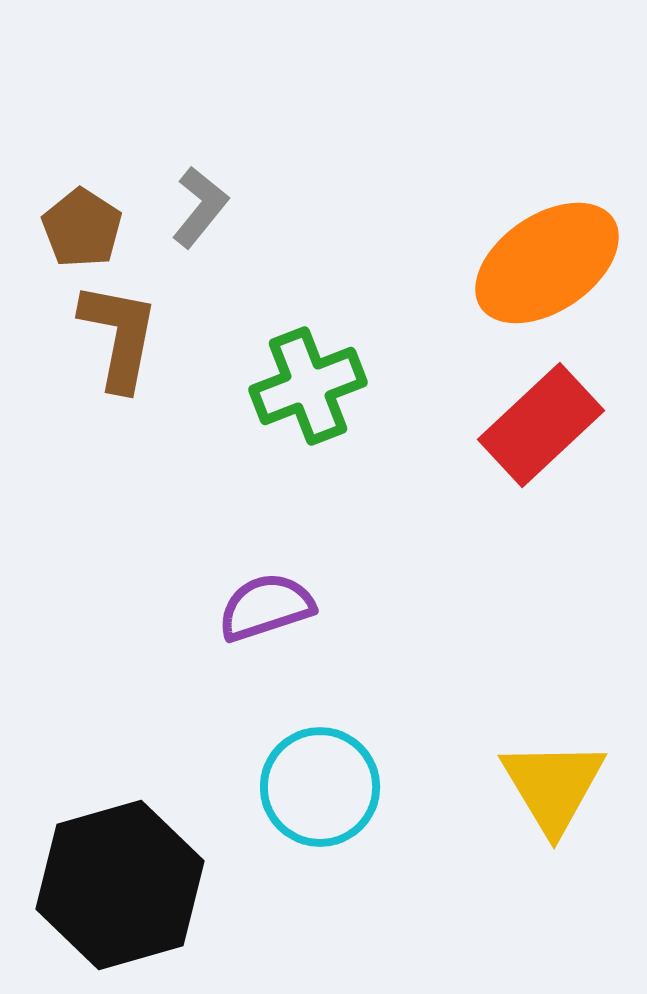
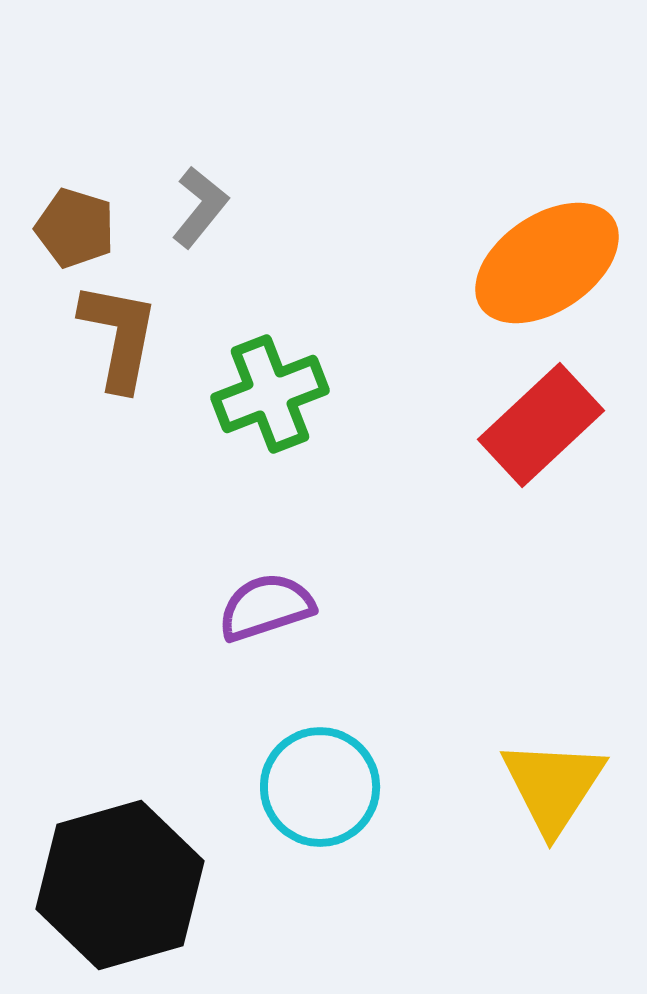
brown pentagon: moved 7 px left; rotated 16 degrees counterclockwise
green cross: moved 38 px left, 8 px down
yellow triangle: rotated 4 degrees clockwise
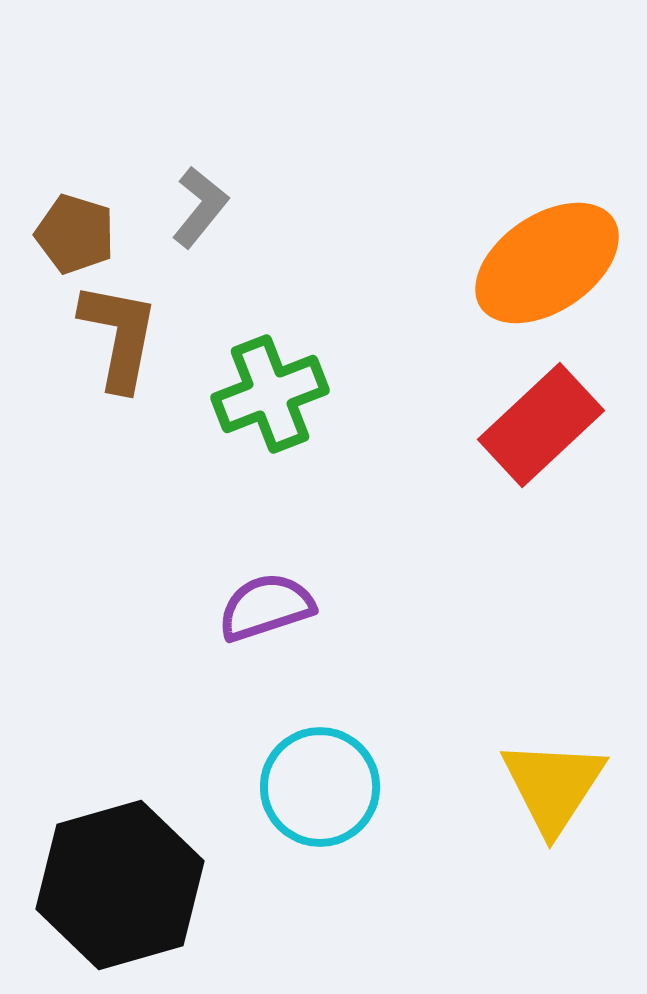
brown pentagon: moved 6 px down
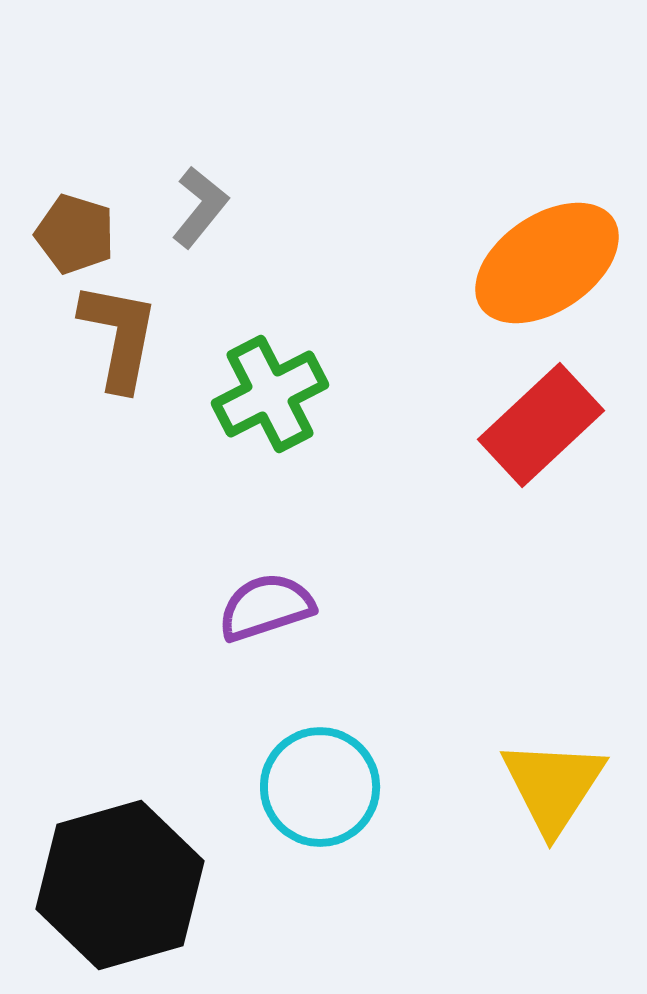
green cross: rotated 6 degrees counterclockwise
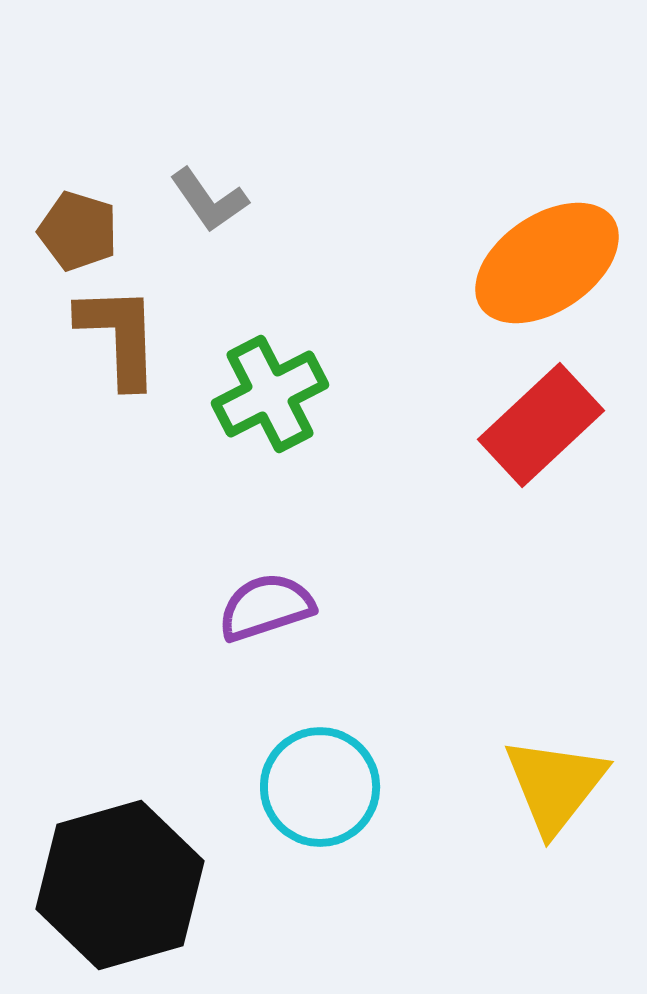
gray L-shape: moved 9 px right, 7 px up; rotated 106 degrees clockwise
brown pentagon: moved 3 px right, 3 px up
brown L-shape: rotated 13 degrees counterclockwise
yellow triangle: moved 2 px right, 1 px up; rotated 5 degrees clockwise
